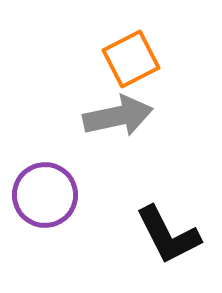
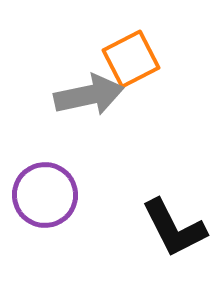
gray arrow: moved 29 px left, 21 px up
black L-shape: moved 6 px right, 7 px up
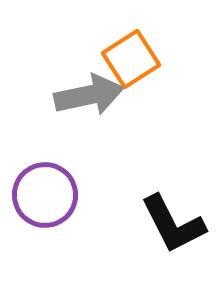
orange square: rotated 6 degrees counterclockwise
black L-shape: moved 1 px left, 4 px up
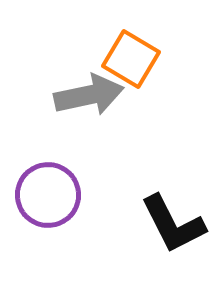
orange square: rotated 26 degrees counterclockwise
purple circle: moved 3 px right
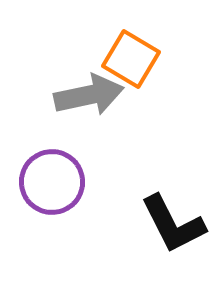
purple circle: moved 4 px right, 13 px up
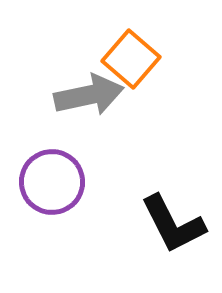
orange square: rotated 10 degrees clockwise
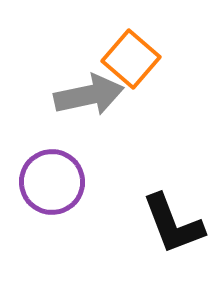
black L-shape: rotated 6 degrees clockwise
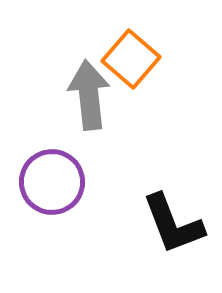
gray arrow: rotated 84 degrees counterclockwise
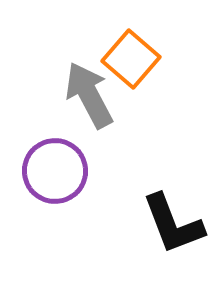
gray arrow: rotated 22 degrees counterclockwise
purple circle: moved 3 px right, 11 px up
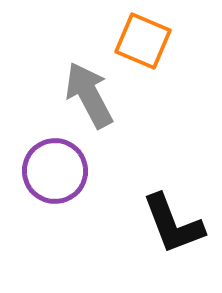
orange square: moved 12 px right, 18 px up; rotated 18 degrees counterclockwise
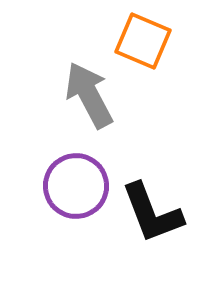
purple circle: moved 21 px right, 15 px down
black L-shape: moved 21 px left, 11 px up
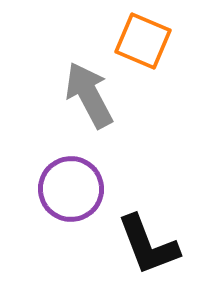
purple circle: moved 5 px left, 3 px down
black L-shape: moved 4 px left, 32 px down
